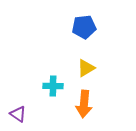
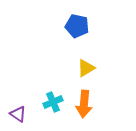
blue pentagon: moved 7 px left, 1 px up; rotated 20 degrees clockwise
cyan cross: moved 16 px down; rotated 24 degrees counterclockwise
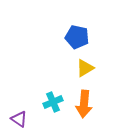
blue pentagon: moved 11 px down
yellow triangle: moved 1 px left
purple triangle: moved 1 px right, 5 px down
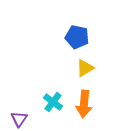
cyan cross: rotated 30 degrees counterclockwise
purple triangle: rotated 30 degrees clockwise
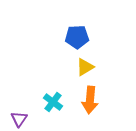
blue pentagon: rotated 15 degrees counterclockwise
yellow triangle: moved 1 px up
orange arrow: moved 6 px right, 4 px up
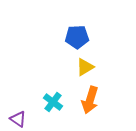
orange arrow: rotated 12 degrees clockwise
purple triangle: moved 1 px left; rotated 30 degrees counterclockwise
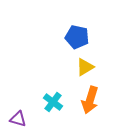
blue pentagon: rotated 15 degrees clockwise
purple triangle: rotated 18 degrees counterclockwise
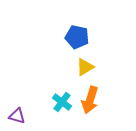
cyan cross: moved 9 px right
purple triangle: moved 1 px left, 3 px up
